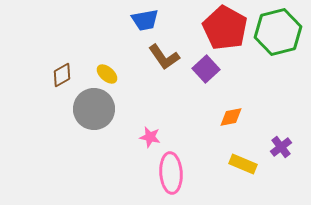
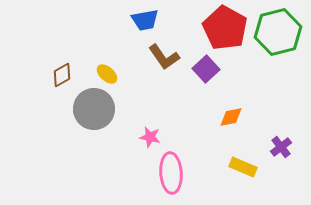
yellow rectangle: moved 3 px down
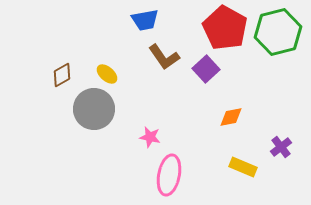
pink ellipse: moved 2 px left, 2 px down; rotated 15 degrees clockwise
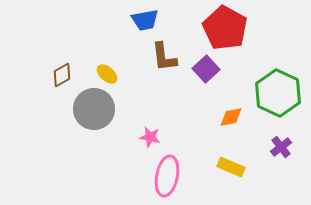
green hexagon: moved 61 px down; rotated 21 degrees counterclockwise
brown L-shape: rotated 28 degrees clockwise
yellow rectangle: moved 12 px left
pink ellipse: moved 2 px left, 1 px down
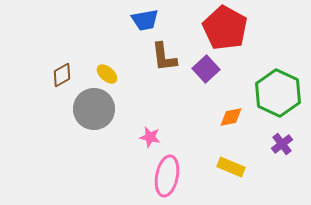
purple cross: moved 1 px right, 3 px up
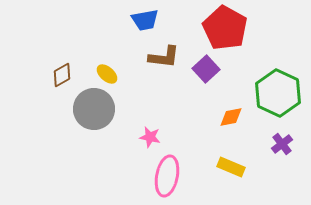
brown L-shape: rotated 76 degrees counterclockwise
